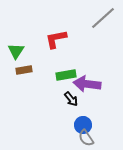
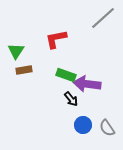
green rectangle: rotated 30 degrees clockwise
gray semicircle: moved 21 px right, 10 px up
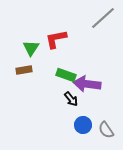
green triangle: moved 15 px right, 3 px up
gray semicircle: moved 1 px left, 2 px down
